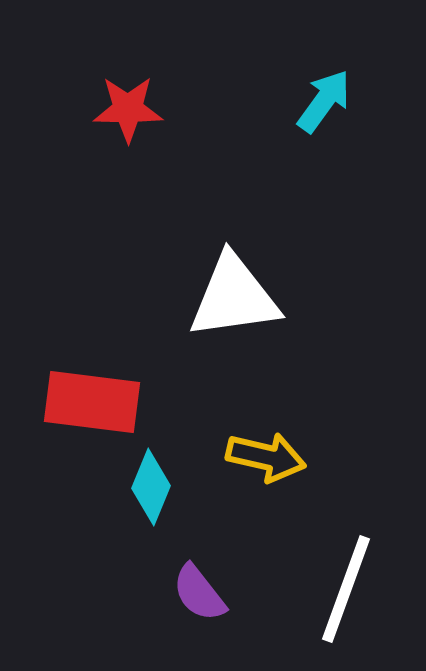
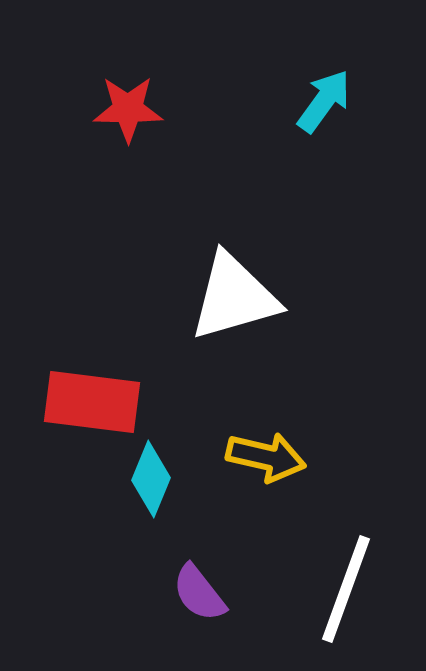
white triangle: rotated 8 degrees counterclockwise
cyan diamond: moved 8 px up
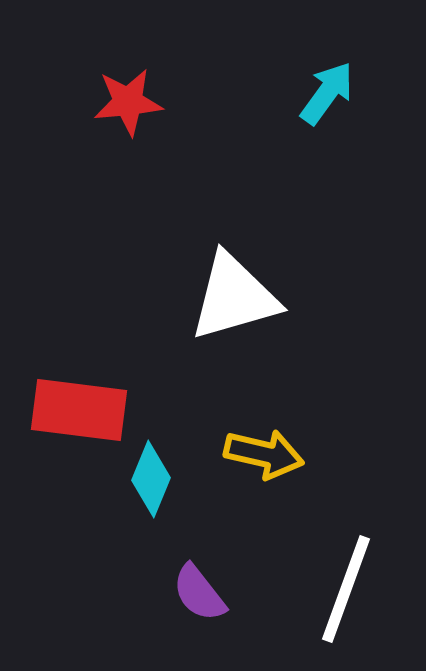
cyan arrow: moved 3 px right, 8 px up
red star: moved 7 px up; rotated 6 degrees counterclockwise
red rectangle: moved 13 px left, 8 px down
yellow arrow: moved 2 px left, 3 px up
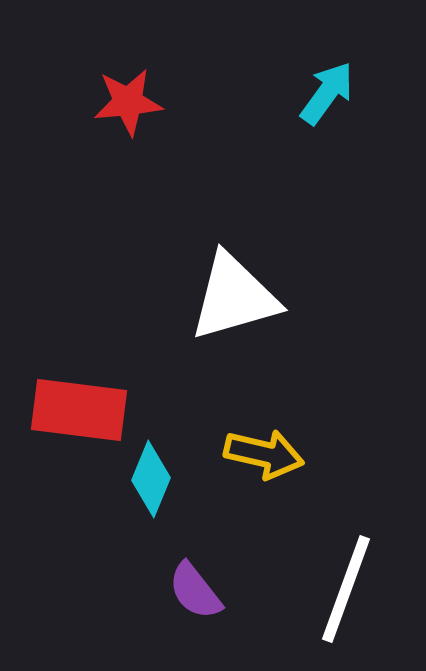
purple semicircle: moved 4 px left, 2 px up
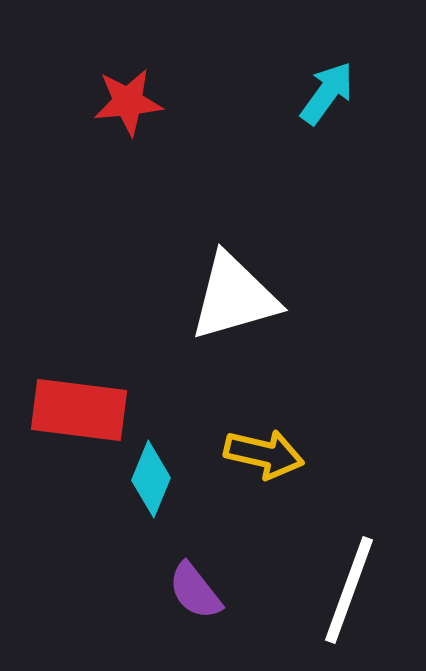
white line: moved 3 px right, 1 px down
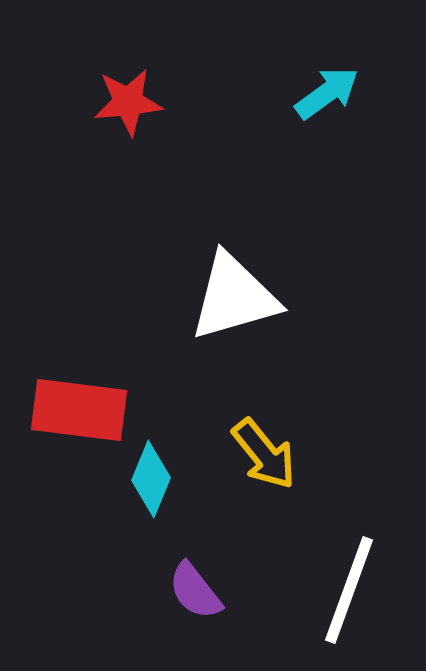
cyan arrow: rotated 18 degrees clockwise
yellow arrow: rotated 38 degrees clockwise
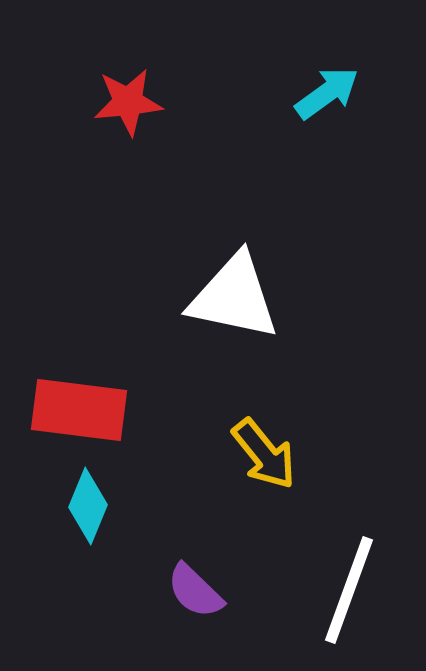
white triangle: rotated 28 degrees clockwise
cyan diamond: moved 63 px left, 27 px down
purple semicircle: rotated 8 degrees counterclockwise
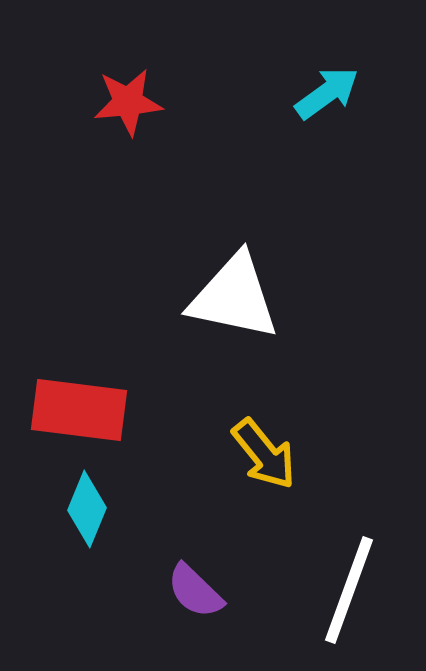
cyan diamond: moved 1 px left, 3 px down
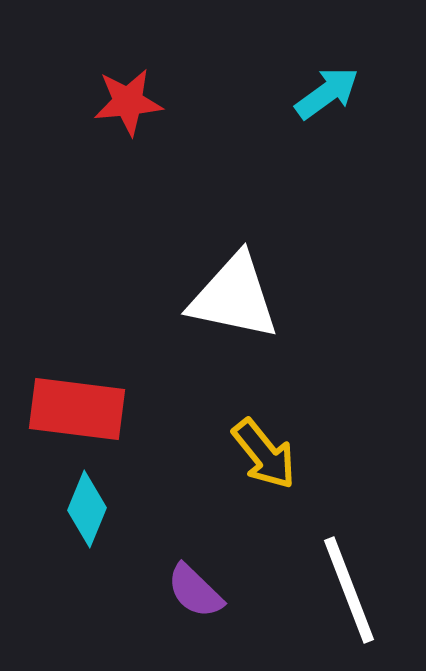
red rectangle: moved 2 px left, 1 px up
white line: rotated 41 degrees counterclockwise
